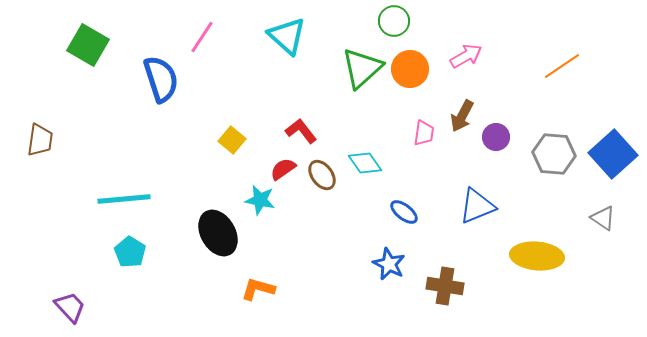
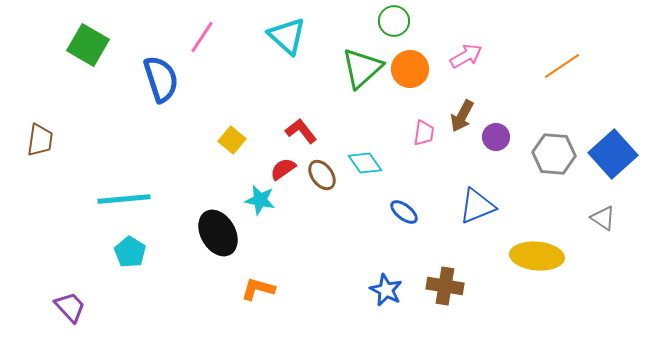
blue star: moved 3 px left, 26 px down
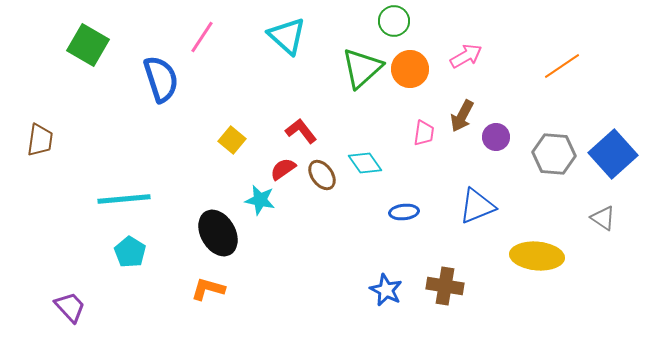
blue ellipse: rotated 44 degrees counterclockwise
orange L-shape: moved 50 px left
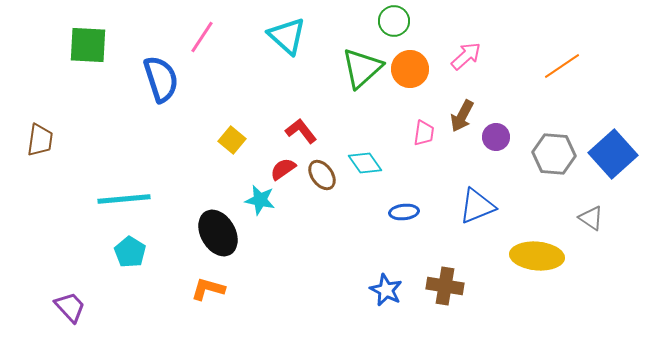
green square: rotated 27 degrees counterclockwise
pink arrow: rotated 12 degrees counterclockwise
gray triangle: moved 12 px left
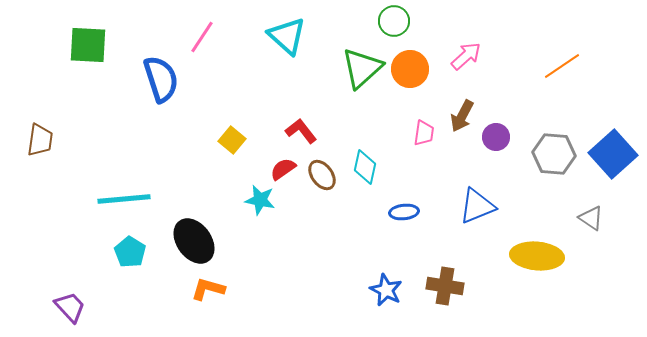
cyan diamond: moved 4 px down; rotated 48 degrees clockwise
black ellipse: moved 24 px left, 8 px down; rotated 6 degrees counterclockwise
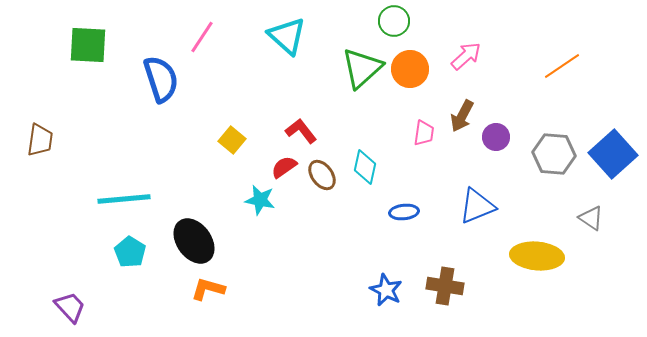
red semicircle: moved 1 px right, 2 px up
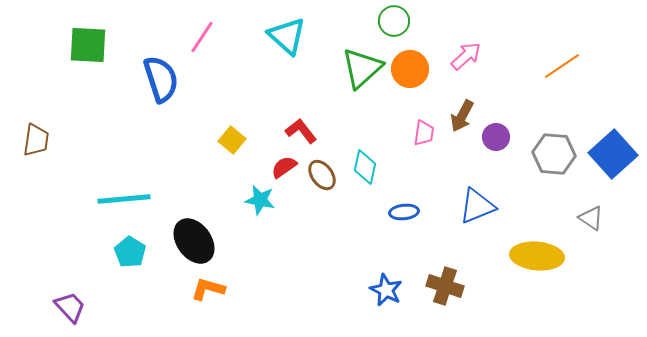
brown trapezoid: moved 4 px left
brown cross: rotated 9 degrees clockwise
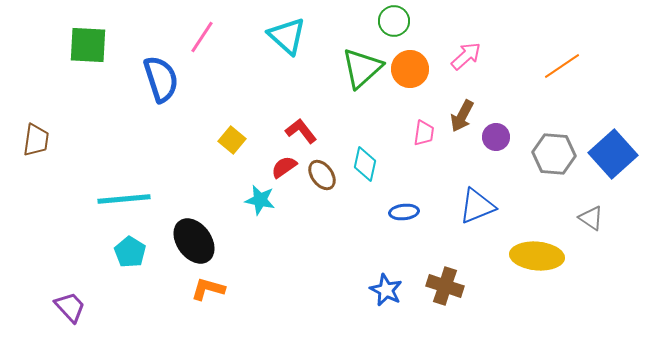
cyan diamond: moved 3 px up
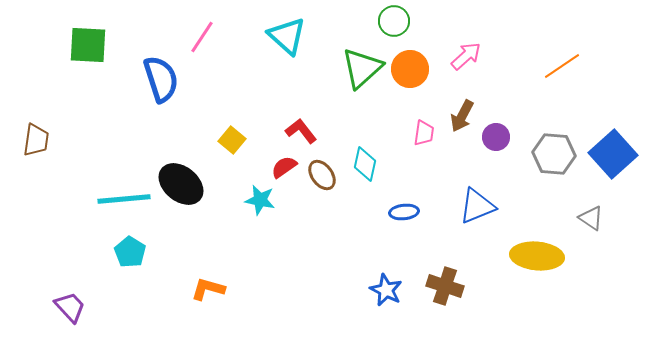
black ellipse: moved 13 px left, 57 px up; rotated 15 degrees counterclockwise
